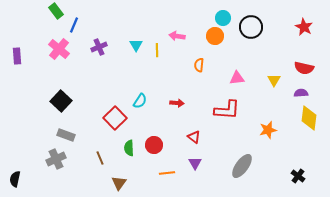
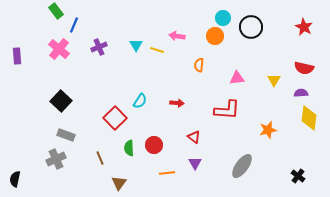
yellow line: rotated 72 degrees counterclockwise
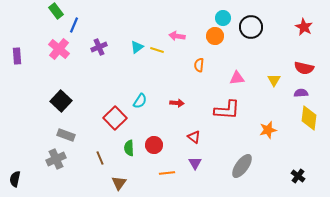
cyan triangle: moved 1 px right, 2 px down; rotated 24 degrees clockwise
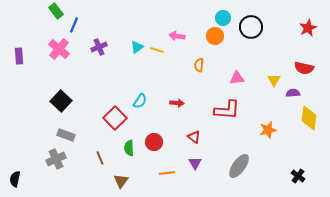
red star: moved 4 px right, 1 px down; rotated 18 degrees clockwise
purple rectangle: moved 2 px right
purple semicircle: moved 8 px left
red circle: moved 3 px up
gray ellipse: moved 3 px left
brown triangle: moved 2 px right, 2 px up
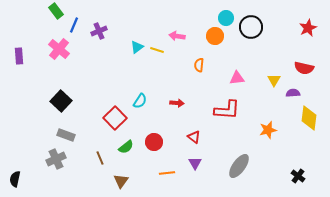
cyan circle: moved 3 px right
purple cross: moved 16 px up
green semicircle: moved 3 px left, 1 px up; rotated 126 degrees counterclockwise
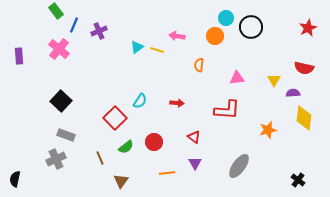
yellow diamond: moved 5 px left
black cross: moved 4 px down
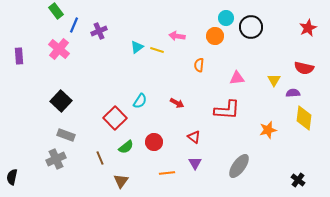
red arrow: rotated 24 degrees clockwise
black semicircle: moved 3 px left, 2 px up
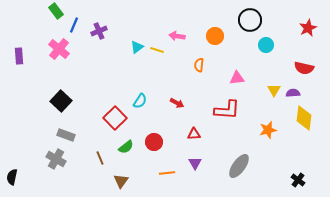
cyan circle: moved 40 px right, 27 px down
black circle: moved 1 px left, 7 px up
yellow triangle: moved 10 px down
red triangle: moved 3 px up; rotated 40 degrees counterclockwise
gray cross: rotated 36 degrees counterclockwise
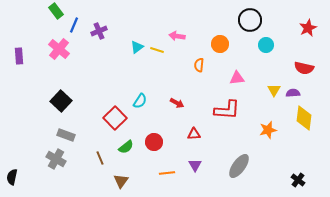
orange circle: moved 5 px right, 8 px down
purple triangle: moved 2 px down
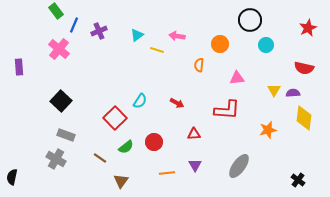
cyan triangle: moved 12 px up
purple rectangle: moved 11 px down
brown line: rotated 32 degrees counterclockwise
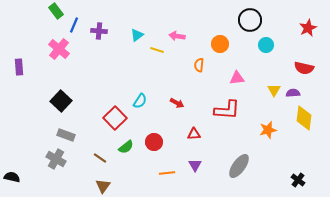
purple cross: rotated 28 degrees clockwise
black semicircle: rotated 91 degrees clockwise
brown triangle: moved 18 px left, 5 px down
